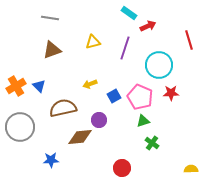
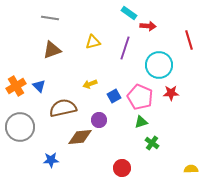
red arrow: rotated 28 degrees clockwise
green triangle: moved 2 px left, 1 px down
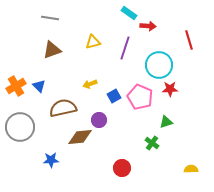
red star: moved 1 px left, 4 px up
green triangle: moved 25 px right
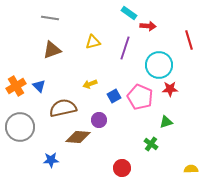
brown diamond: moved 2 px left; rotated 10 degrees clockwise
green cross: moved 1 px left, 1 px down
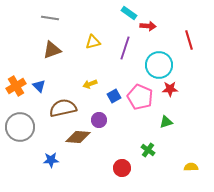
green cross: moved 3 px left, 6 px down
yellow semicircle: moved 2 px up
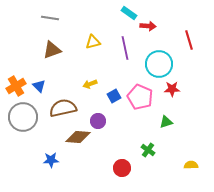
purple line: rotated 30 degrees counterclockwise
cyan circle: moved 1 px up
red star: moved 2 px right
purple circle: moved 1 px left, 1 px down
gray circle: moved 3 px right, 10 px up
yellow semicircle: moved 2 px up
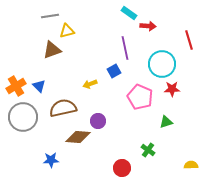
gray line: moved 2 px up; rotated 18 degrees counterclockwise
yellow triangle: moved 26 px left, 11 px up
cyan circle: moved 3 px right
blue square: moved 25 px up
